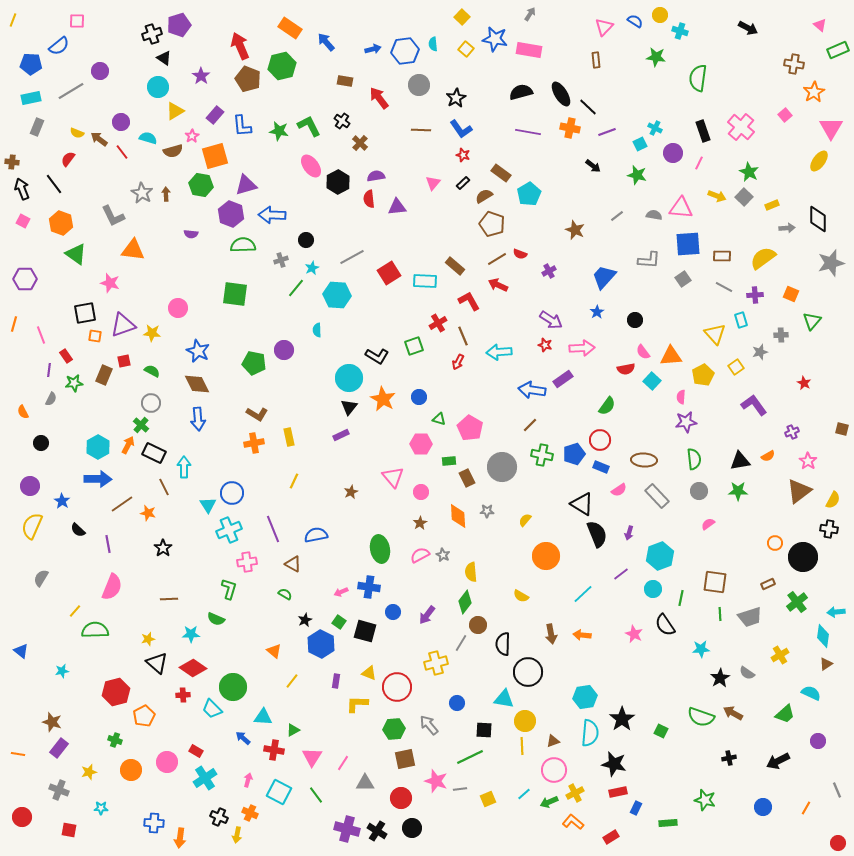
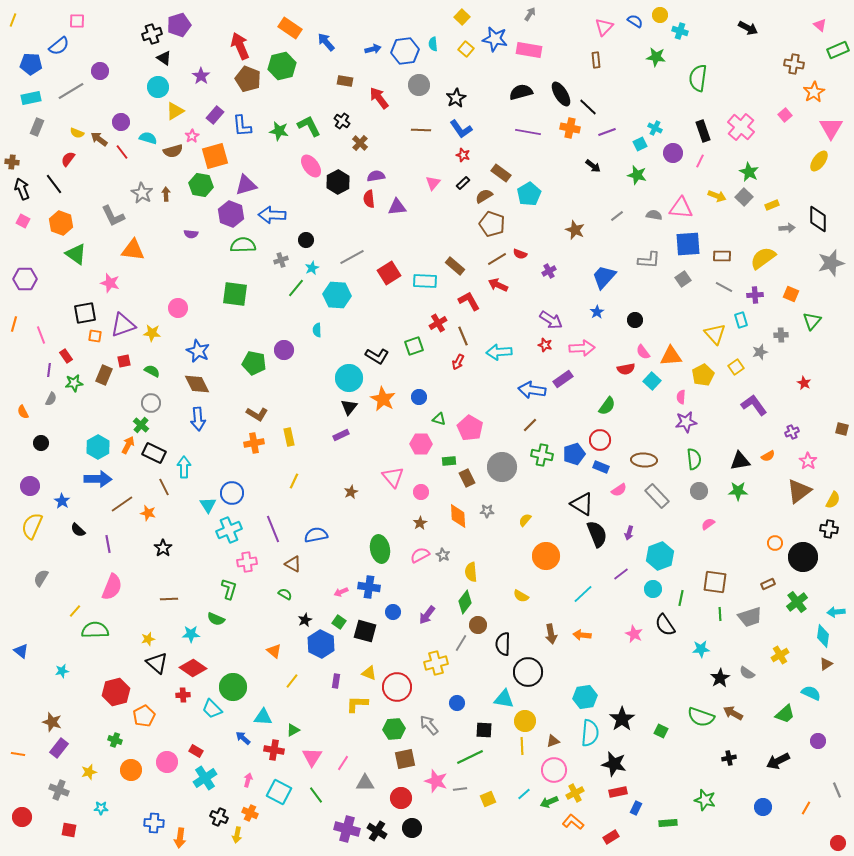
pink line at (699, 163): moved 1 px right, 2 px up
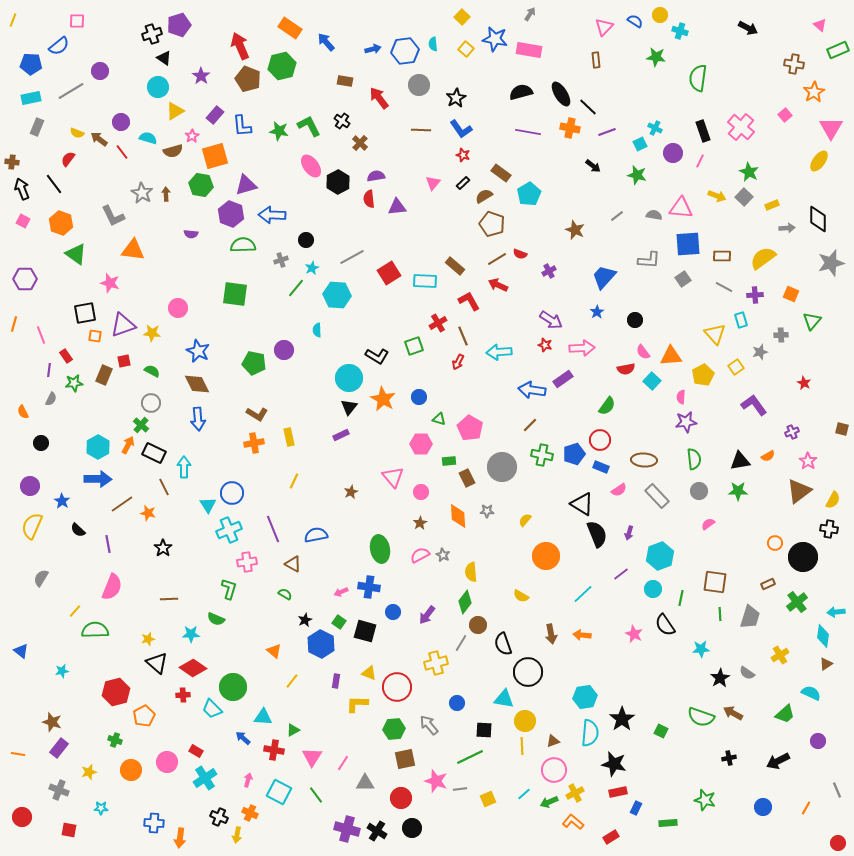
gray trapezoid at (750, 617): rotated 55 degrees counterclockwise
black semicircle at (503, 644): rotated 20 degrees counterclockwise
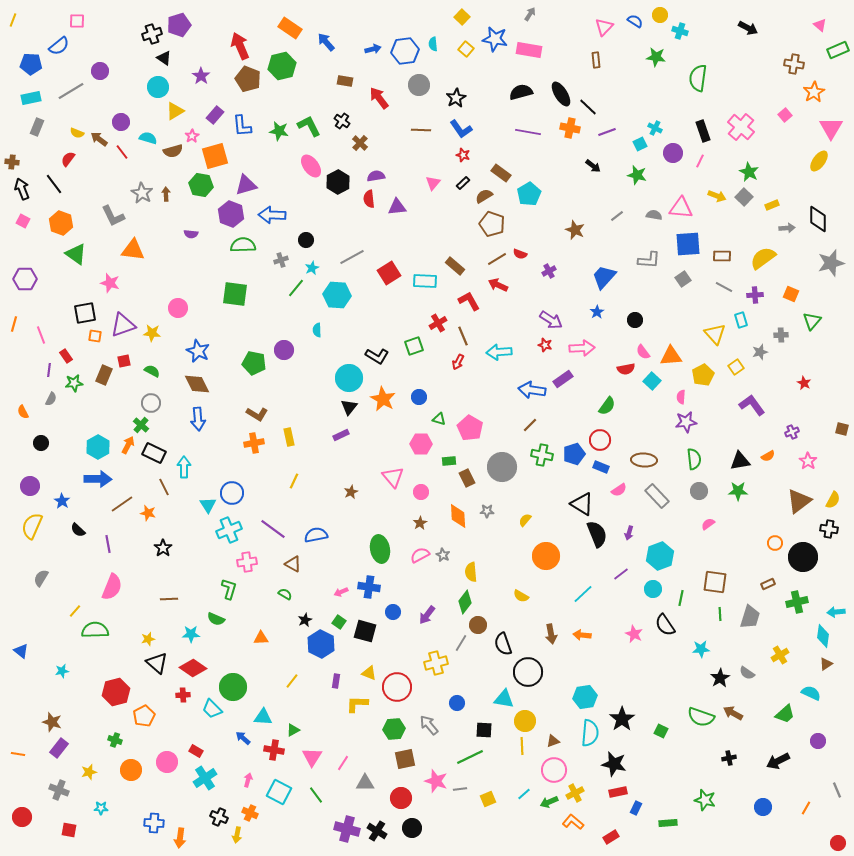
purple L-shape at (754, 405): moved 2 px left
brown triangle at (799, 491): moved 10 px down
purple line at (273, 529): rotated 32 degrees counterclockwise
green cross at (797, 602): rotated 25 degrees clockwise
orange triangle at (274, 651): moved 13 px left, 13 px up; rotated 42 degrees counterclockwise
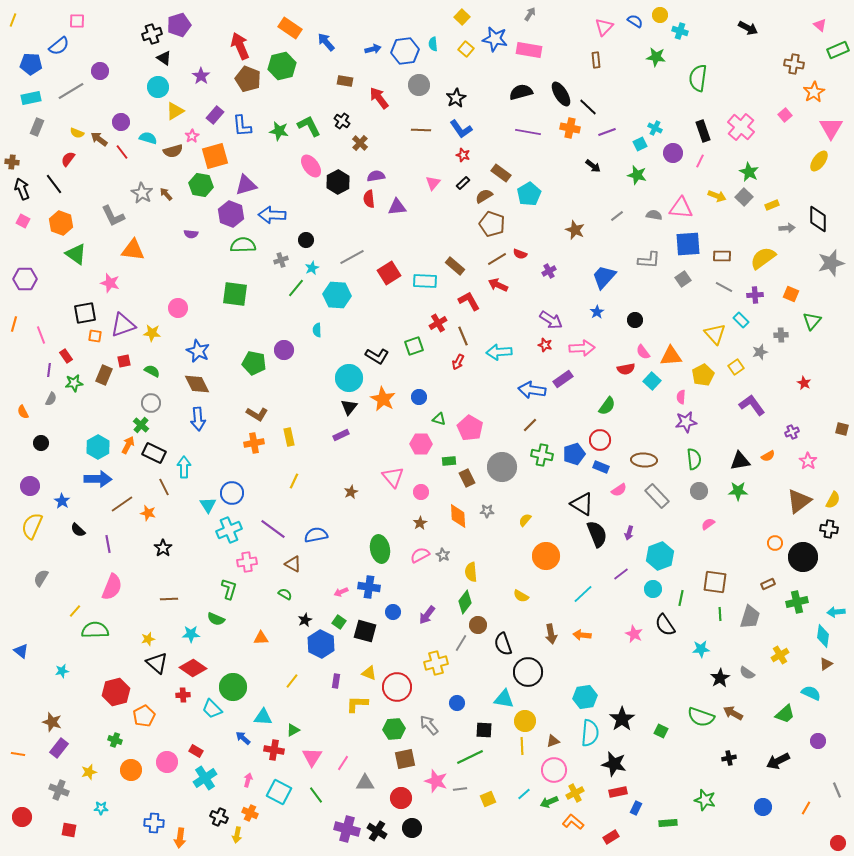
brown arrow at (166, 194): rotated 40 degrees counterclockwise
cyan rectangle at (741, 320): rotated 28 degrees counterclockwise
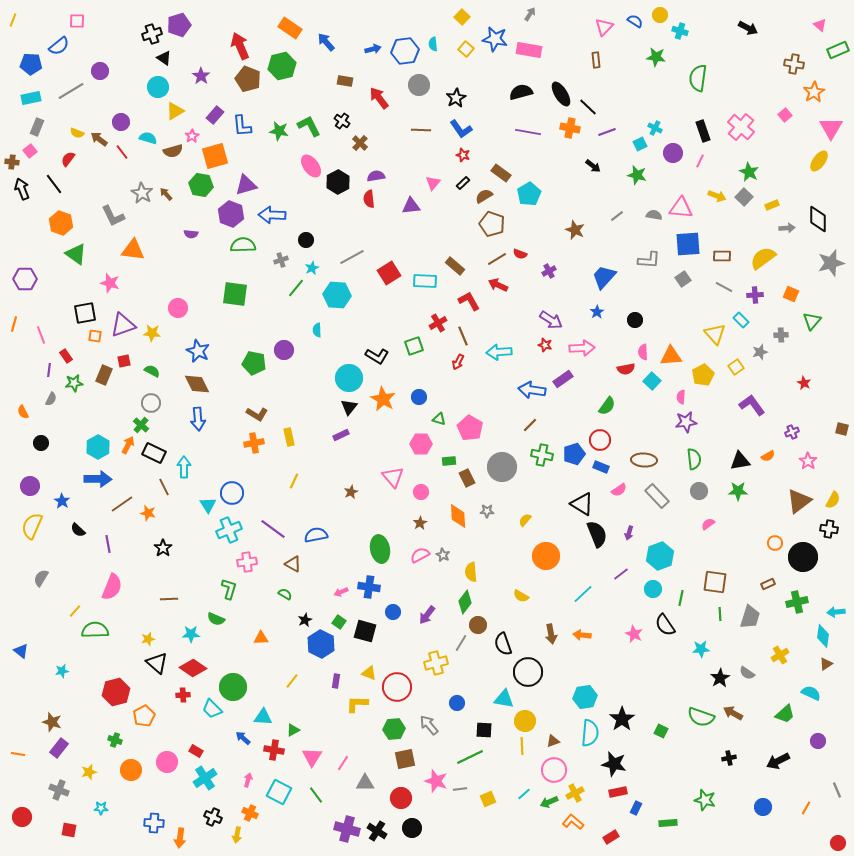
purple triangle at (397, 207): moved 14 px right, 1 px up
pink square at (23, 221): moved 7 px right, 70 px up; rotated 24 degrees clockwise
pink semicircle at (643, 352): rotated 35 degrees clockwise
black cross at (219, 817): moved 6 px left
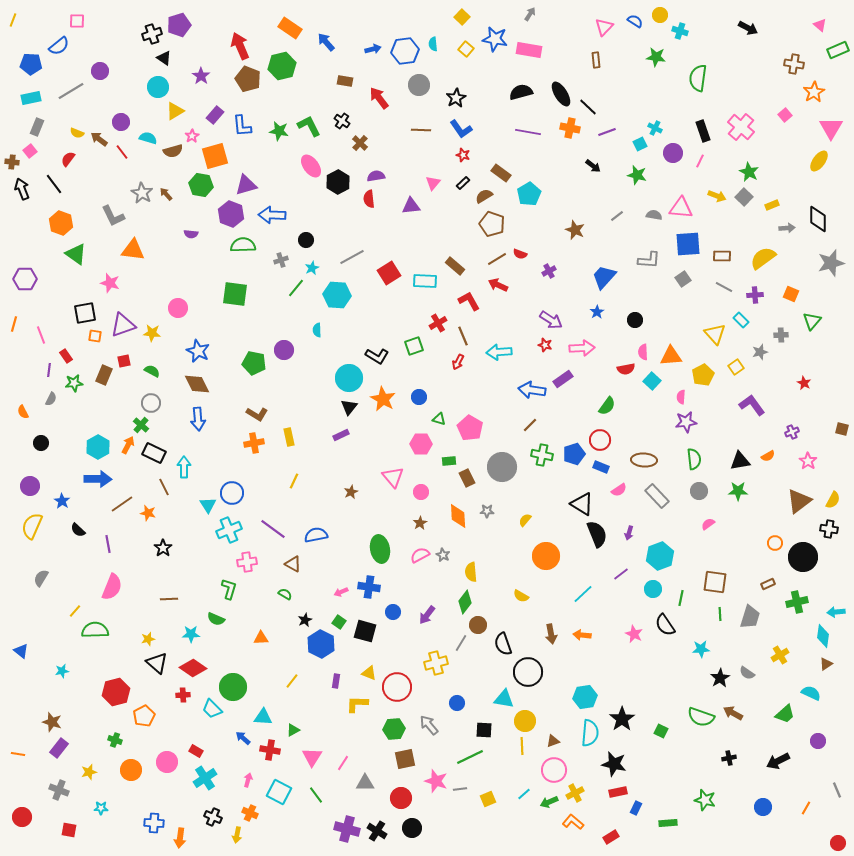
red cross at (274, 750): moved 4 px left
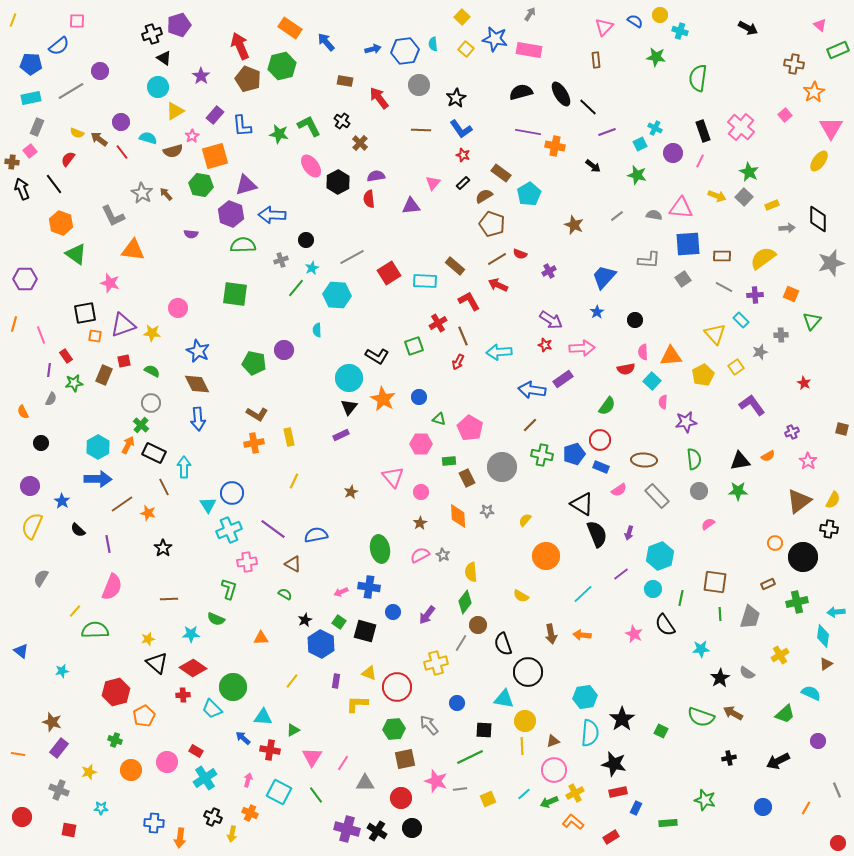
orange cross at (570, 128): moved 15 px left, 18 px down
green star at (279, 131): moved 3 px down
brown star at (575, 230): moved 1 px left, 5 px up
pink semicircle at (681, 397): moved 18 px left, 5 px down
yellow arrow at (237, 835): moved 5 px left, 1 px up
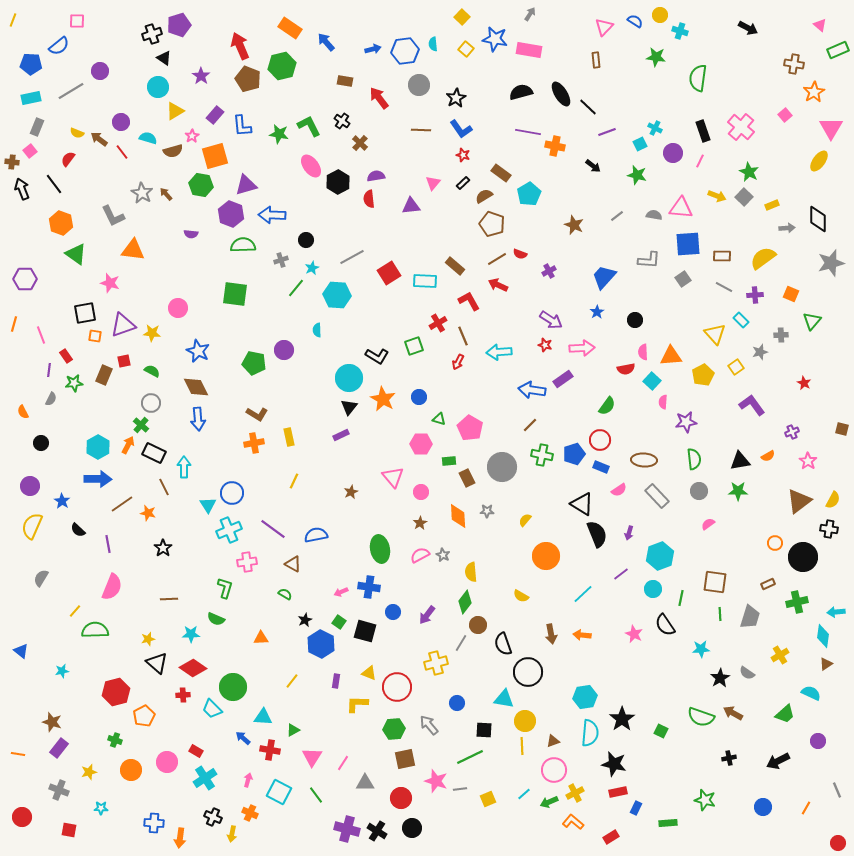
brown diamond at (197, 384): moved 1 px left, 3 px down
green L-shape at (229, 589): moved 4 px left, 1 px up
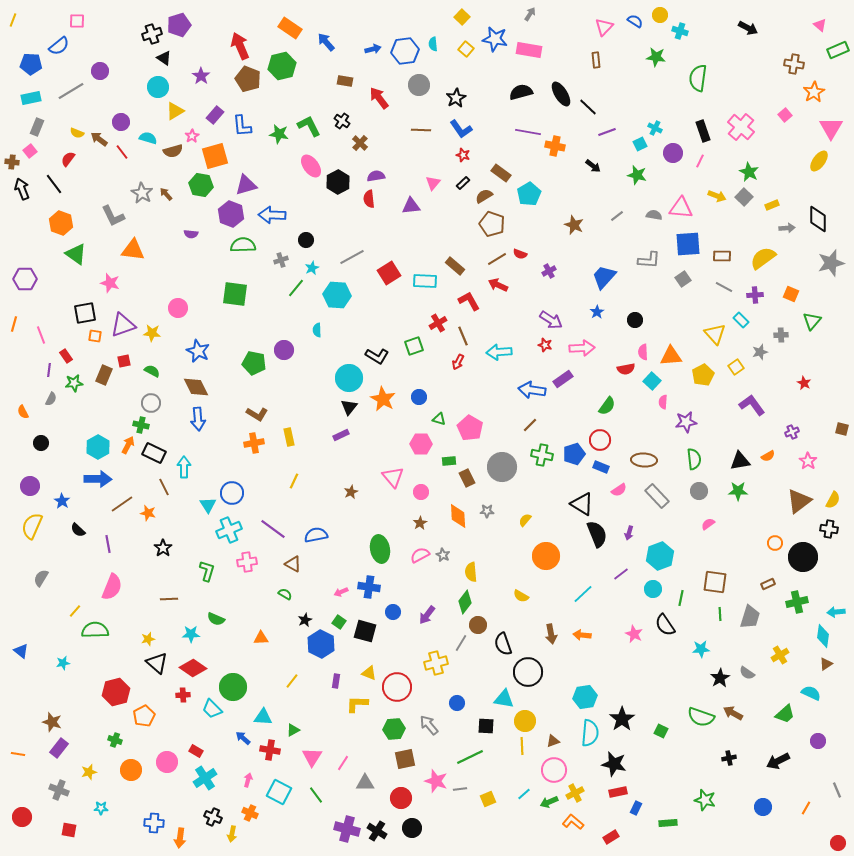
green cross at (141, 425): rotated 28 degrees counterclockwise
green L-shape at (225, 588): moved 18 px left, 17 px up
cyan star at (62, 671): moved 1 px right, 8 px up
black square at (484, 730): moved 2 px right, 4 px up
